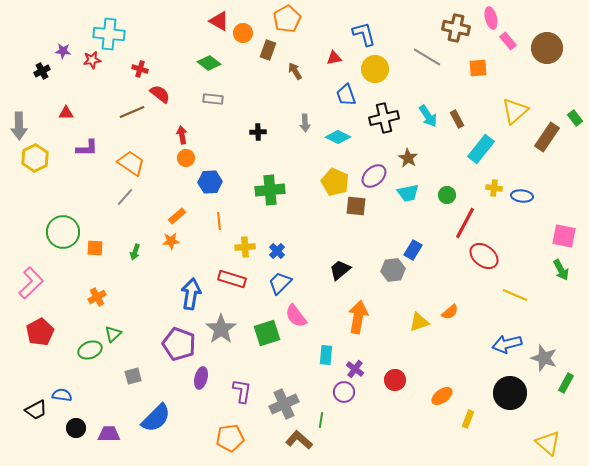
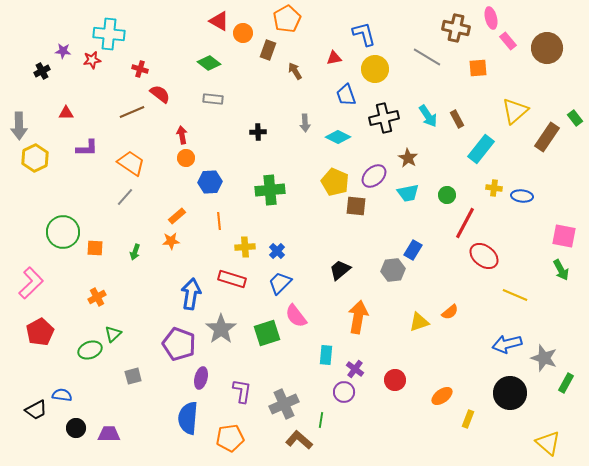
blue semicircle at (156, 418): moved 32 px right; rotated 140 degrees clockwise
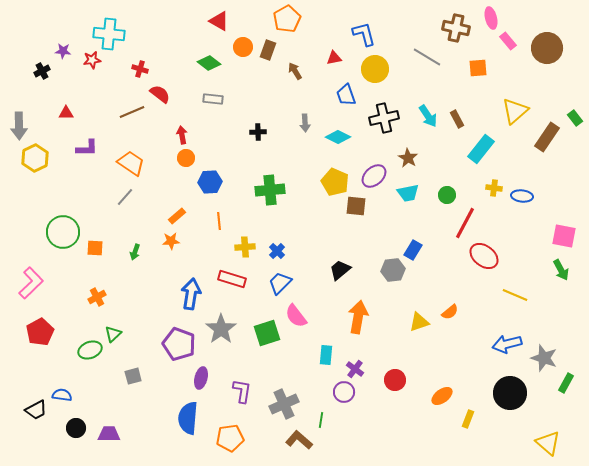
orange circle at (243, 33): moved 14 px down
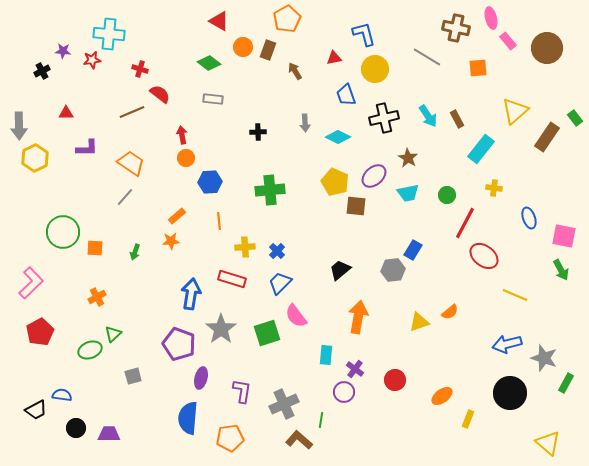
blue ellipse at (522, 196): moved 7 px right, 22 px down; rotated 65 degrees clockwise
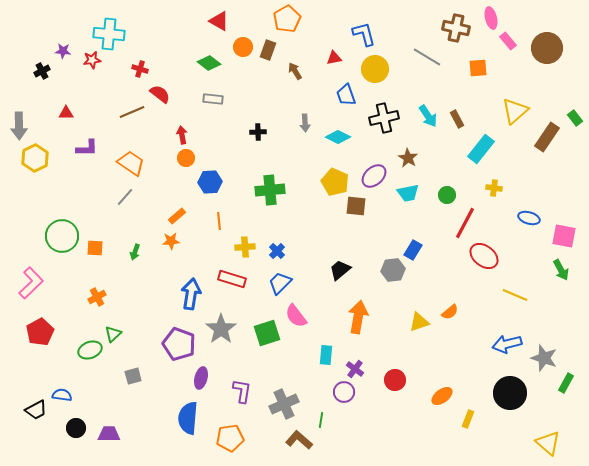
blue ellipse at (529, 218): rotated 55 degrees counterclockwise
green circle at (63, 232): moved 1 px left, 4 px down
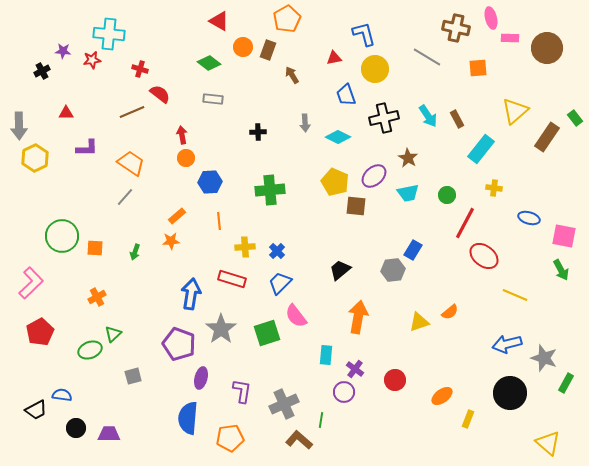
pink rectangle at (508, 41): moved 2 px right, 3 px up; rotated 48 degrees counterclockwise
brown arrow at (295, 71): moved 3 px left, 4 px down
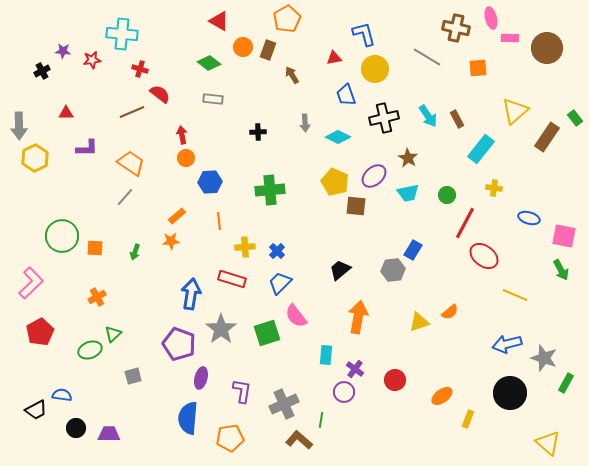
cyan cross at (109, 34): moved 13 px right
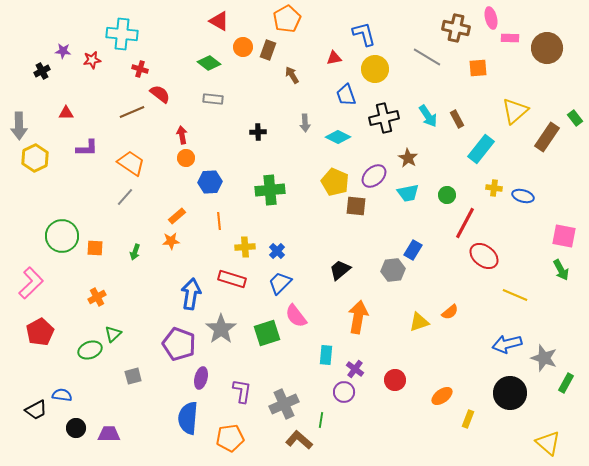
blue ellipse at (529, 218): moved 6 px left, 22 px up
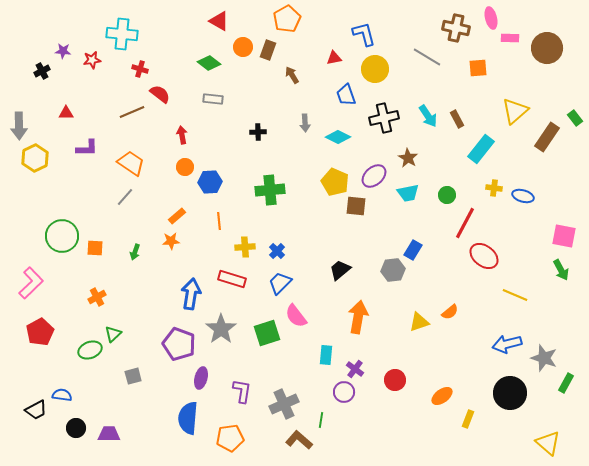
orange circle at (186, 158): moved 1 px left, 9 px down
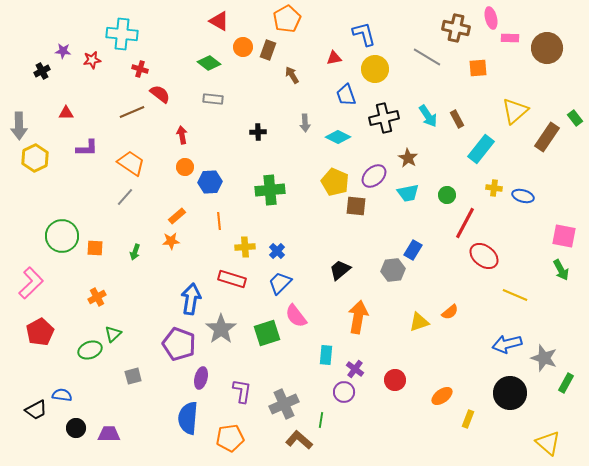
blue arrow at (191, 294): moved 5 px down
